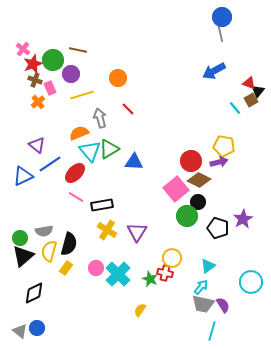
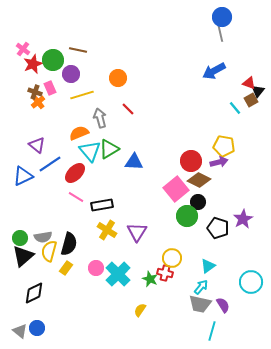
brown cross at (35, 80): moved 12 px down
gray semicircle at (44, 231): moved 1 px left, 6 px down
gray trapezoid at (203, 304): moved 3 px left
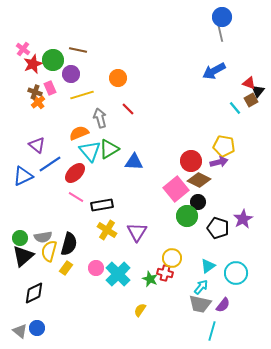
cyan circle at (251, 282): moved 15 px left, 9 px up
purple semicircle at (223, 305): rotated 70 degrees clockwise
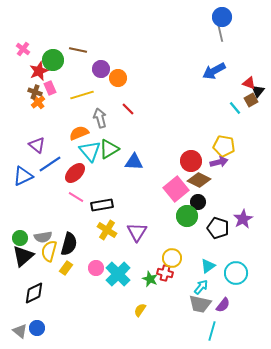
red star at (33, 64): moved 6 px right, 7 px down
purple circle at (71, 74): moved 30 px right, 5 px up
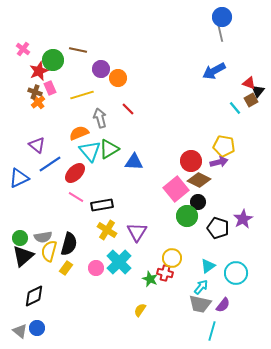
blue triangle at (23, 176): moved 4 px left, 2 px down
cyan cross at (118, 274): moved 1 px right, 12 px up
black diamond at (34, 293): moved 3 px down
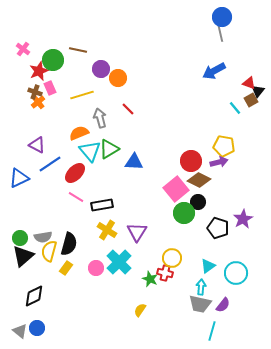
purple triangle at (37, 145): rotated 12 degrees counterclockwise
green circle at (187, 216): moved 3 px left, 3 px up
cyan arrow at (201, 287): rotated 35 degrees counterclockwise
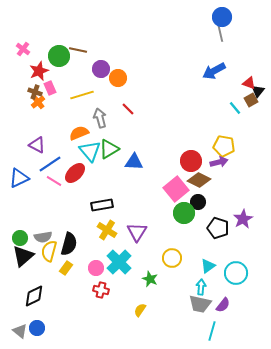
green circle at (53, 60): moved 6 px right, 4 px up
pink line at (76, 197): moved 22 px left, 16 px up
red cross at (165, 273): moved 64 px left, 17 px down
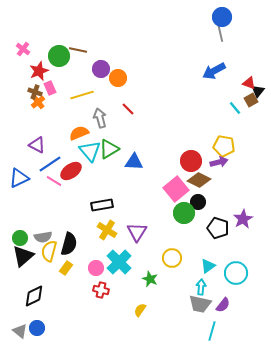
red ellipse at (75, 173): moved 4 px left, 2 px up; rotated 10 degrees clockwise
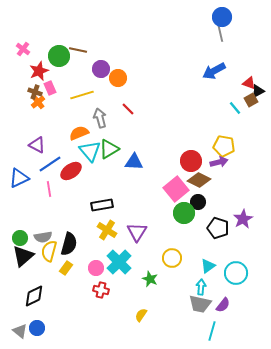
black triangle at (258, 91): rotated 24 degrees clockwise
pink line at (54, 181): moved 5 px left, 8 px down; rotated 49 degrees clockwise
yellow semicircle at (140, 310): moved 1 px right, 5 px down
